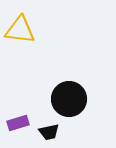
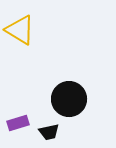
yellow triangle: rotated 24 degrees clockwise
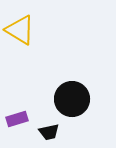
black circle: moved 3 px right
purple rectangle: moved 1 px left, 4 px up
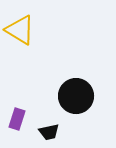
black circle: moved 4 px right, 3 px up
purple rectangle: rotated 55 degrees counterclockwise
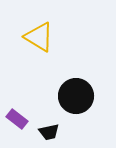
yellow triangle: moved 19 px right, 7 px down
purple rectangle: rotated 70 degrees counterclockwise
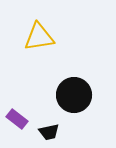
yellow triangle: rotated 40 degrees counterclockwise
black circle: moved 2 px left, 1 px up
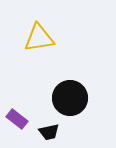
yellow triangle: moved 1 px down
black circle: moved 4 px left, 3 px down
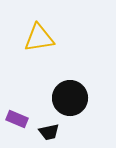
purple rectangle: rotated 15 degrees counterclockwise
